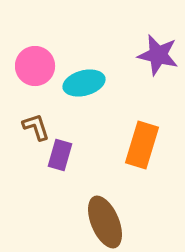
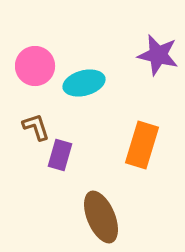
brown ellipse: moved 4 px left, 5 px up
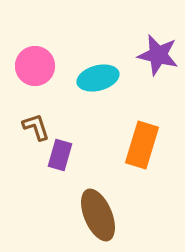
cyan ellipse: moved 14 px right, 5 px up
brown ellipse: moved 3 px left, 2 px up
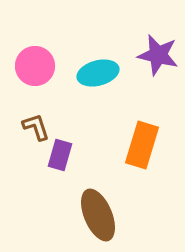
cyan ellipse: moved 5 px up
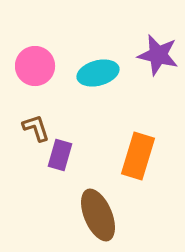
brown L-shape: moved 1 px down
orange rectangle: moved 4 px left, 11 px down
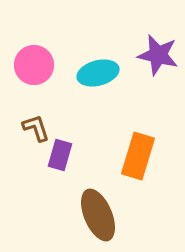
pink circle: moved 1 px left, 1 px up
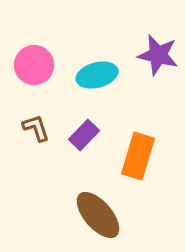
cyan ellipse: moved 1 px left, 2 px down
purple rectangle: moved 24 px right, 20 px up; rotated 28 degrees clockwise
brown ellipse: rotated 18 degrees counterclockwise
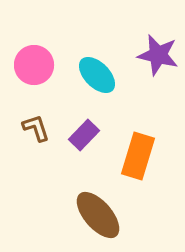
cyan ellipse: rotated 60 degrees clockwise
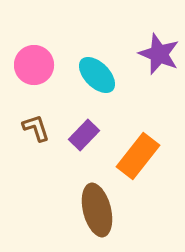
purple star: moved 1 px right, 1 px up; rotated 9 degrees clockwise
orange rectangle: rotated 21 degrees clockwise
brown ellipse: moved 1 px left, 5 px up; rotated 27 degrees clockwise
